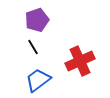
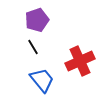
blue trapezoid: moved 4 px right; rotated 88 degrees clockwise
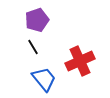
blue trapezoid: moved 2 px right, 1 px up
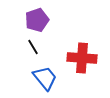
red cross: moved 2 px right, 3 px up; rotated 28 degrees clockwise
blue trapezoid: moved 1 px right, 1 px up
